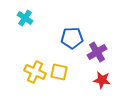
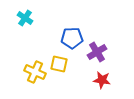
yellow square: moved 8 px up
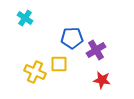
purple cross: moved 1 px left, 2 px up
yellow square: rotated 12 degrees counterclockwise
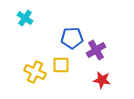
yellow square: moved 2 px right, 1 px down
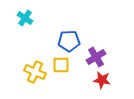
blue pentagon: moved 3 px left, 3 px down
purple cross: moved 7 px down
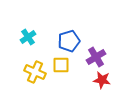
cyan cross: moved 3 px right, 19 px down; rotated 21 degrees clockwise
blue pentagon: rotated 15 degrees counterclockwise
